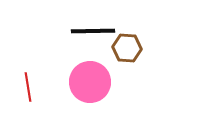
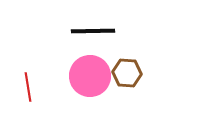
brown hexagon: moved 25 px down
pink circle: moved 6 px up
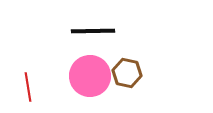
brown hexagon: rotated 8 degrees clockwise
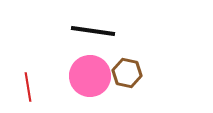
black line: rotated 9 degrees clockwise
